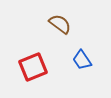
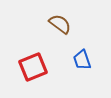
blue trapezoid: rotated 15 degrees clockwise
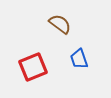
blue trapezoid: moved 3 px left, 1 px up
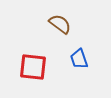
red square: rotated 28 degrees clockwise
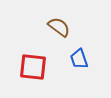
brown semicircle: moved 1 px left, 3 px down
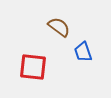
blue trapezoid: moved 4 px right, 7 px up
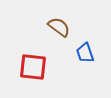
blue trapezoid: moved 2 px right, 1 px down
